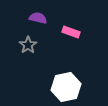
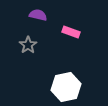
purple semicircle: moved 3 px up
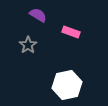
purple semicircle: rotated 18 degrees clockwise
white hexagon: moved 1 px right, 2 px up
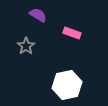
pink rectangle: moved 1 px right, 1 px down
gray star: moved 2 px left, 1 px down
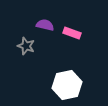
purple semicircle: moved 7 px right, 10 px down; rotated 18 degrees counterclockwise
gray star: rotated 18 degrees counterclockwise
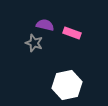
gray star: moved 8 px right, 3 px up
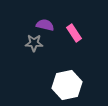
pink rectangle: moved 2 px right; rotated 36 degrees clockwise
gray star: rotated 18 degrees counterclockwise
